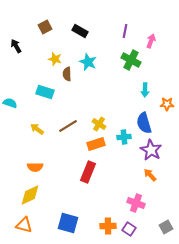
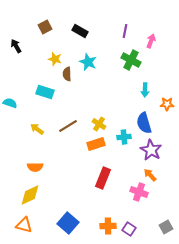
red rectangle: moved 15 px right, 6 px down
pink cross: moved 3 px right, 11 px up
blue square: rotated 25 degrees clockwise
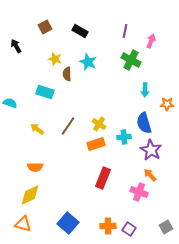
brown line: rotated 24 degrees counterclockwise
orange triangle: moved 1 px left, 1 px up
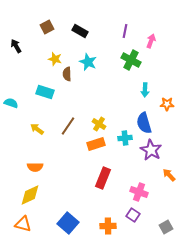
brown square: moved 2 px right
cyan semicircle: moved 1 px right
cyan cross: moved 1 px right, 1 px down
orange arrow: moved 19 px right
purple square: moved 4 px right, 14 px up
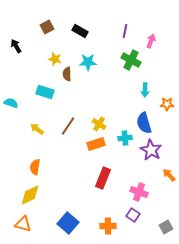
cyan star: rotated 24 degrees counterclockwise
orange semicircle: rotated 98 degrees clockwise
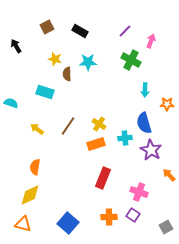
purple line: rotated 32 degrees clockwise
orange cross: moved 1 px right, 9 px up
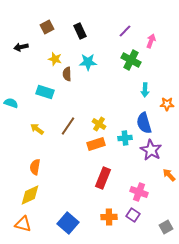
black rectangle: rotated 35 degrees clockwise
black arrow: moved 5 px right, 1 px down; rotated 72 degrees counterclockwise
